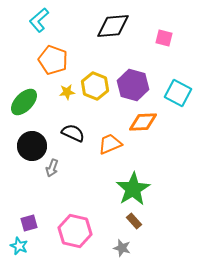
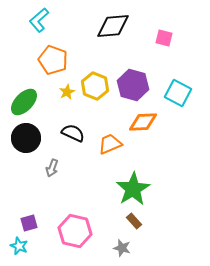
yellow star: rotated 21 degrees counterclockwise
black circle: moved 6 px left, 8 px up
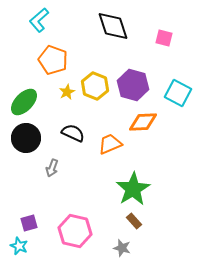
black diamond: rotated 76 degrees clockwise
